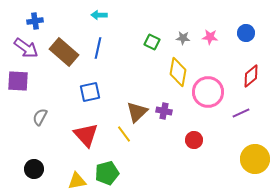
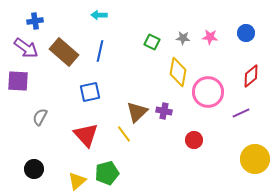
blue line: moved 2 px right, 3 px down
yellow triangle: rotated 30 degrees counterclockwise
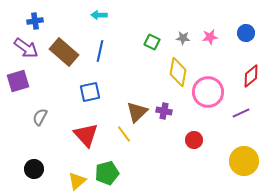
pink star: rotated 14 degrees counterclockwise
purple square: rotated 20 degrees counterclockwise
yellow circle: moved 11 px left, 2 px down
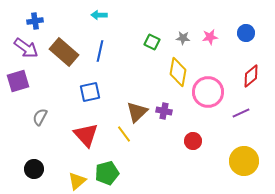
red circle: moved 1 px left, 1 px down
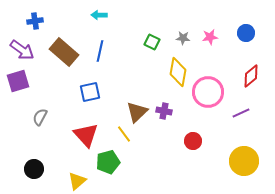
purple arrow: moved 4 px left, 2 px down
green pentagon: moved 1 px right, 11 px up
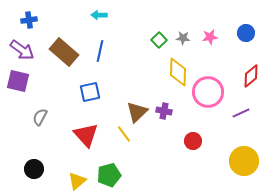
blue cross: moved 6 px left, 1 px up
green square: moved 7 px right, 2 px up; rotated 21 degrees clockwise
yellow diamond: rotated 8 degrees counterclockwise
purple square: rotated 30 degrees clockwise
green pentagon: moved 1 px right, 13 px down
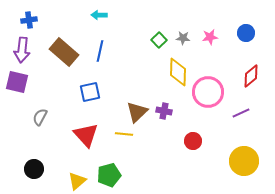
purple arrow: rotated 60 degrees clockwise
purple square: moved 1 px left, 1 px down
yellow line: rotated 48 degrees counterclockwise
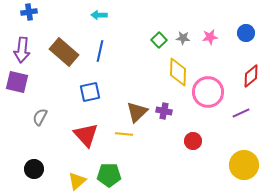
blue cross: moved 8 px up
yellow circle: moved 4 px down
green pentagon: rotated 15 degrees clockwise
